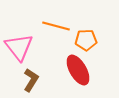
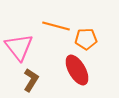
orange pentagon: moved 1 px up
red ellipse: moved 1 px left
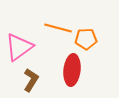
orange line: moved 2 px right, 2 px down
pink triangle: rotated 32 degrees clockwise
red ellipse: moved 5 px left; rotated 36 degrees clockwise
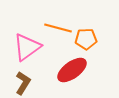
pink triangle: moved 8 px right
red ellipse: rotated 48 degrees clockwise
brown L-shape: moved 8 px left, 3 px down
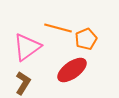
orange pentagon: rotated 20 degrees counterclockwise
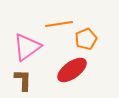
orange line: moved 1 px right, 4 px up; rotated 24 degrees counterclockwise
brown L-shape: moved 3 px up; rotated 30 degrees counterclockwise
